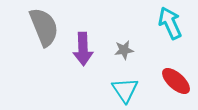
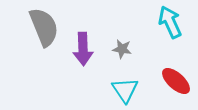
cyan arrow: moved 1 px up
gray star: moved 2 px left, 1 px up; rotated 18 degrees clockwise
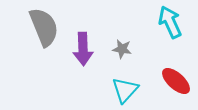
cyan triangle: rotated 16 degrees clockwise
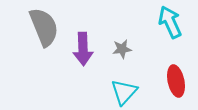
gray star: rotated 18 degrees counterclockwise
red ellipse: rotated 36 degrees clockwise
cyan triangle: moved 1 px left, 2 px down
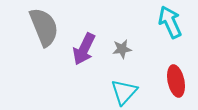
purple arrow: moved 1 px right; rotated 28 degrees clockwise
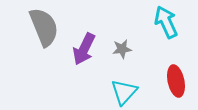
cyan arrow: moved 4 px left
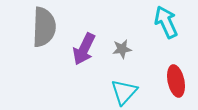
gray semicircle: rotated 24 degrees clockwise
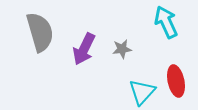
gray semicircle: moved 4 px left, 5 px down; rotated 18 degrees counterclockwise
cyan triangle: moved 18 px right
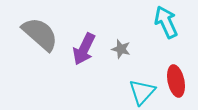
gray semicircle: moved 2 px down; rotated 33 degrees counterclockwise
gray star: moved 1 px left; rotated 24 degrees clockwise
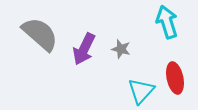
cyan arrow: moved 1 px right; rotated 8 degrees clockwise
red ellipse: moved 1 px left, 3 px up
cyan triangle: moved 1 px left, 1 px up
